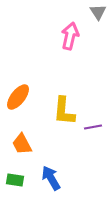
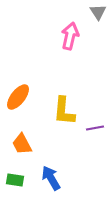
purple line: moved 2 px right, 1 px down
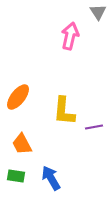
purple line: moved 1 px left, 1 px up
green rectangle: moved 1 px right, 4 px up
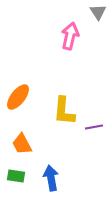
blue arrow: rotated 20 degrees clockwise
